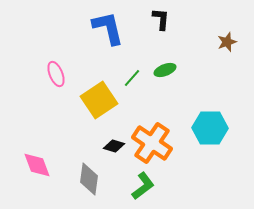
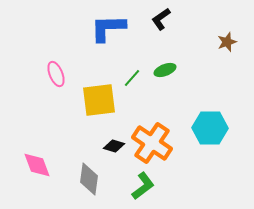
black L-shape: rotated 130 degrees counterclockwise
blue L-shape: rotated 78 degrees counterclockwise
yellow square: rotated 27 degrees clockwise
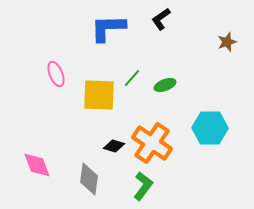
green ellipse: moved 15 px down
yellow square: moved 5 px up; rotated 9 degrees clockwise
green L-shape: rotated 16 degrees counterclockwise
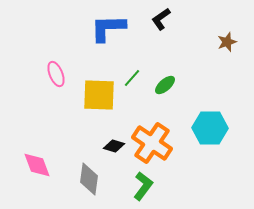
green ellipse: rotated 20 degrees counterclockwise
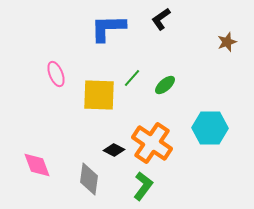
black diamond: moved 4 px down; rotated 10 degrees clockwise
